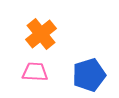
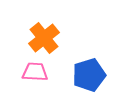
orange cross: moved 3 px right, 4 px down
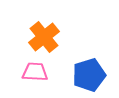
orange cross: moved 1 px up
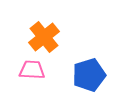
pink trapezoid: moved 3 px left, 2 px up
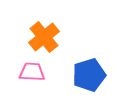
pink trapezoid: moved 2 px down
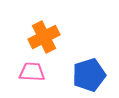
orange cross: rotated 12 degrees clockwise
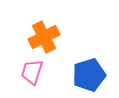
pink trapezoid: rotated 76 degrees counterclockwise
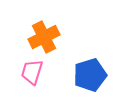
blue pentagon: moved 1 px right
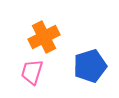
blue pentagon: moved 9 px up
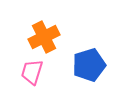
blue pentagon: moved 1 px left, 1 px up
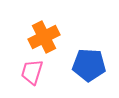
blue pentagon: rotated 20 degrees clockwise
